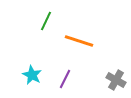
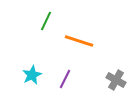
cyan star: rotated 18 degrees clockwise
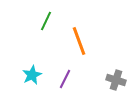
orange line: rotated 52 degrees clockwise
gray cross: rotated 12 degrees counterclockwise
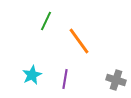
orange line: rotated 16 degrees counterclockwise
purple line: rotated 18 degrees counterclockwise
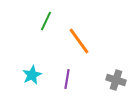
purple line: moved 2 px right
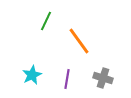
gray cross: moved 13 px left, 2 px up
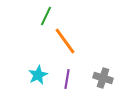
green line: moved 5 px up
orange line: moved 14 px left
cyan star: moved 6 px right
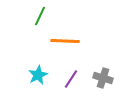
green line: moved 6 px left
orange line: rotated 52 degrees counterclockwise
purple line: moved 4 px right; rotated 24 degrees clockwise
